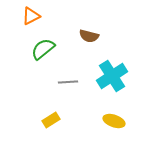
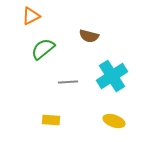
yellow rectangle: rotated 36 degrees clockwise
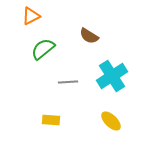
brown semicircle: rotated 18 degrees clockwise
yellow ellipse: moved 3 px left; rotated 25 degrees clockwise
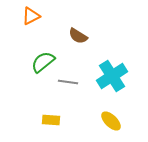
brown semicircle: moved 11 px left
green semicircle: moved 13 px down
gray line: rotated 12 degrees clockwise
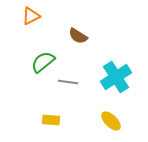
cyan cross: moved 4 px right, 1 px down
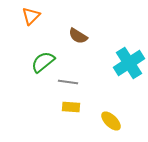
orange triangle: rotated 18 degrees counterclockwise
cyan cross: moved 13 px right, 14 px up
yellow rectangle: moved 20 px right, 13 px up
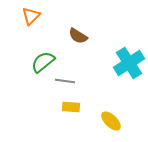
gray line: moved 3 px left, 1 px up
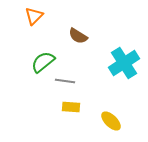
orange triangle: moved 3 px right
cyan cross: moved 5 px left
